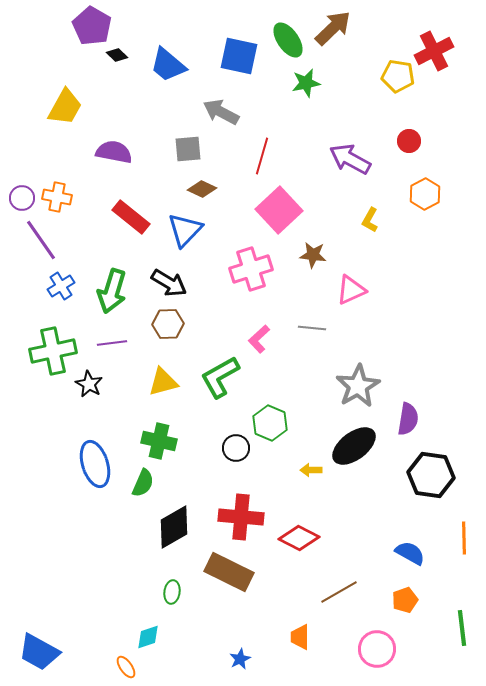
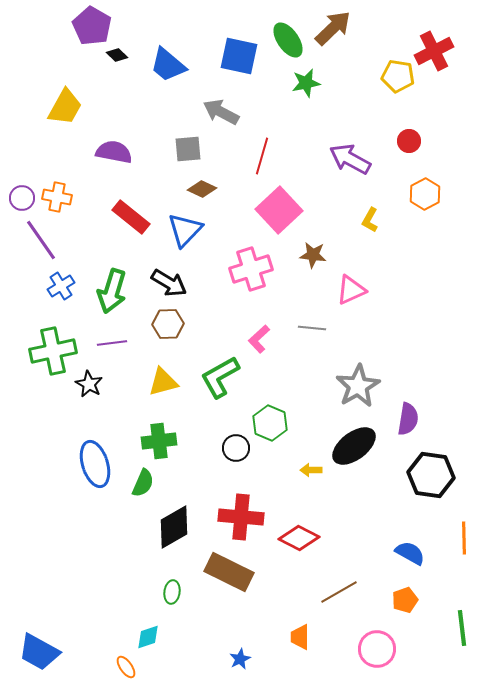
green cross at (159, 441): rotated 20 degrees counterclockwise
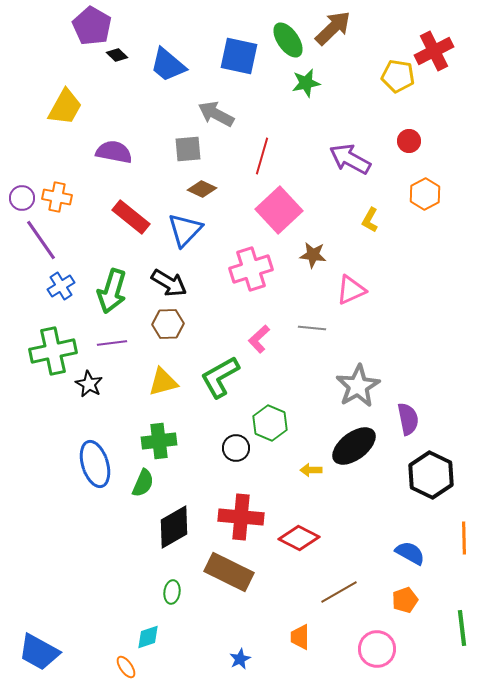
gray arrow at (221, 112): moved 5 px left, 2 px down
purple semicircle at (408, 419): rotated 20 degrees counterclockwise
black hexagon at (431, 475): rotated 18 degrees clockwise
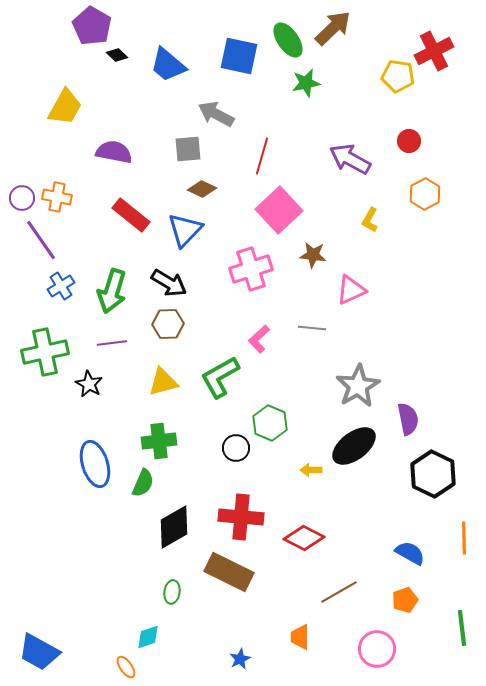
red rectangle at (131, 217): moved 2 px up
green cross at (53, 351): moved 8 px left, 1 px down
black hexagon at (431, 475): moved 2 px right, 1 px up
red diamond at (299, 538): moved 5 px right
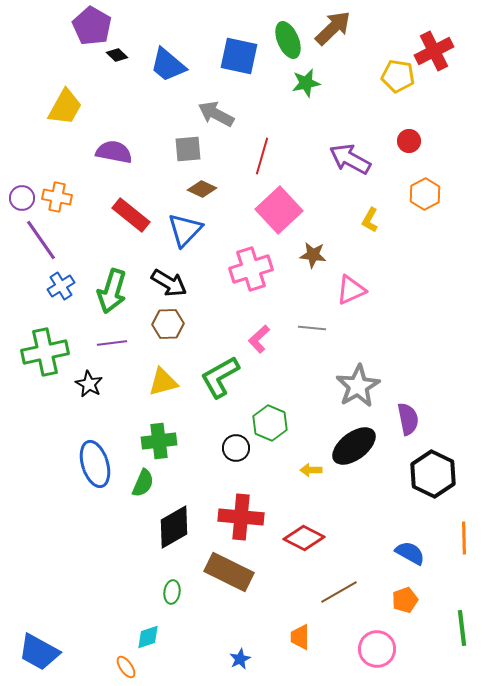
green ellipse at (288, 40): rotated 12 degrees clockwise
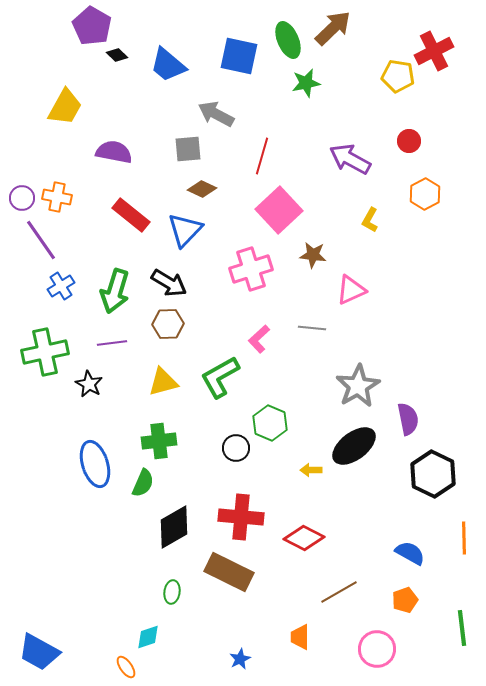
green arrow at (112, 291): moved 3 px right
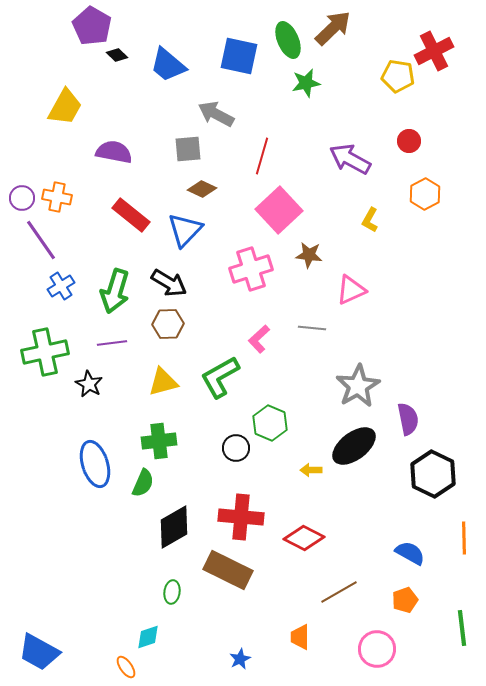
brown star at (313, 255): moved 4 px left
brown rectangle at (229, 572): moved 1 px left, 2 px up
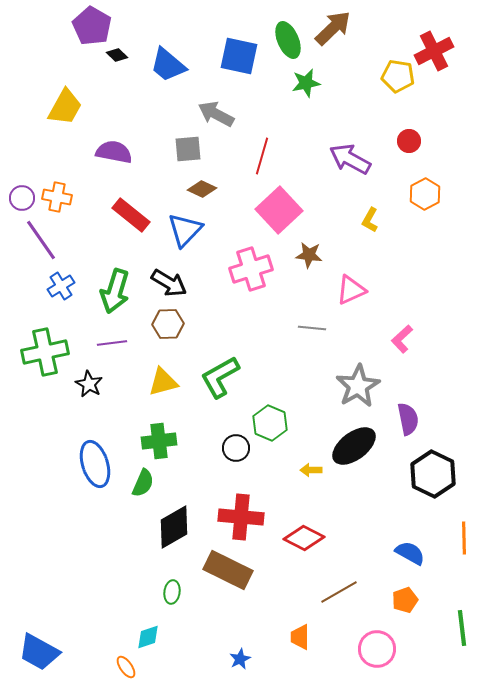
pink L-shape at (259, 339): moved 143 px right
